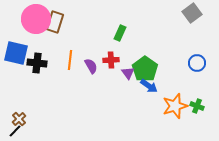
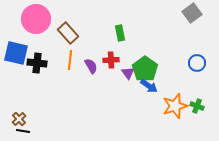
brown rectangle: moved 13 px right, 11 px down; rotated 60 degrees counterclockwise
green rectangle: rotated 35 degrees counterclockwise
black line: moved 8 px right; rotated 56 degrees clockwise
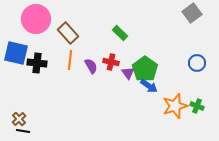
green rectangle: rotated 35 degrees counterclockwise
red cross: moved 2 px down; rotated 14 degrees clockwise
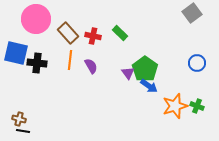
red cross: moved 18 px left, 26 px up
brown cross: rotated 32 degrees counterclockwise
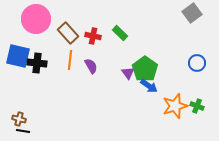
blue square: moved 2 px right, 3 px down
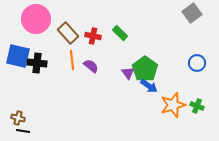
orange line: moved 2 px right; rotated 12 degrees counterclockwise
purple semicircle: rotated 21 degrees counterclockwise
orange star: moved 2 px left, 1 px up
brown cross: moved 1 px left, 1 px up
